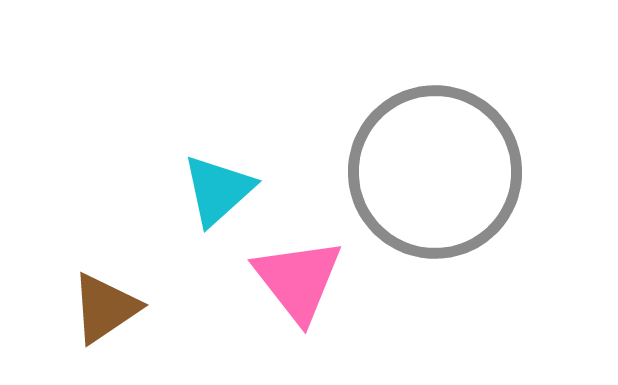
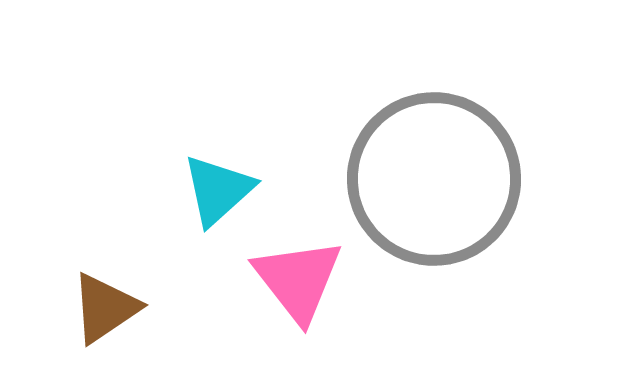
gray circle: moved 1 px left, 7 px down
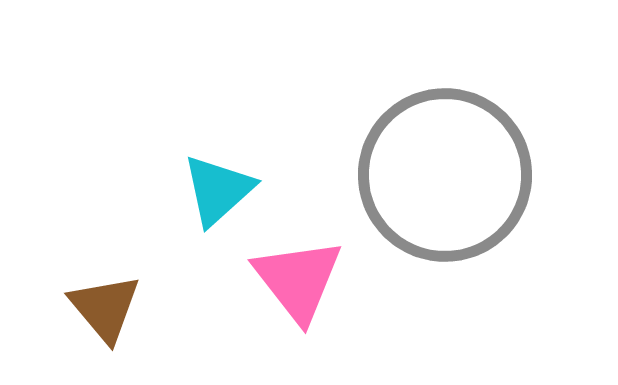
gray circle: moved 11 px right, 4 px up
brown triangle: rotated 36 degrees counterclockwise
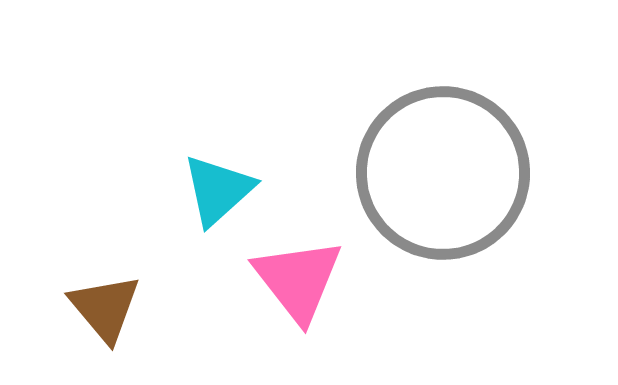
gray circle: moved 2 px left, 2 px up
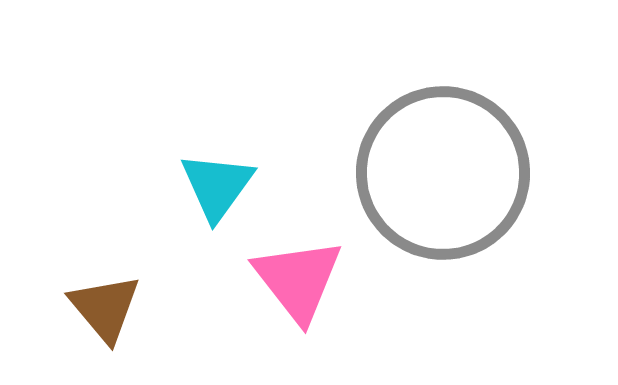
cyan triangle: moved 1 px left, 4 px up; rotated 12 degrees counterclockwise
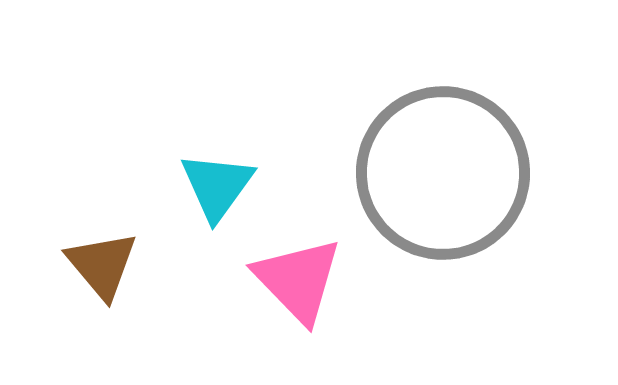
pink triangle: rotated 6 degrees counterclockwise
brown triangle: moved 3 px left, 43 px up
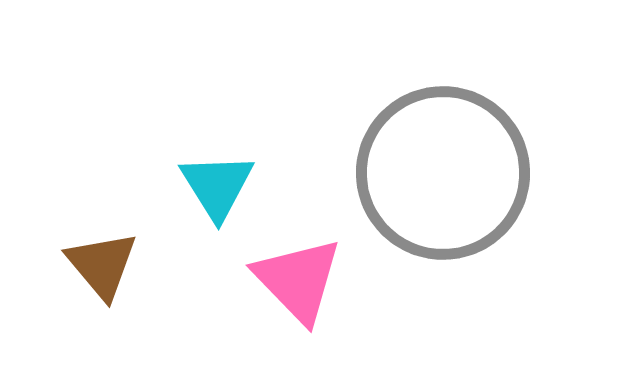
cyan triangle: rotated 8 degrees counterclockwise
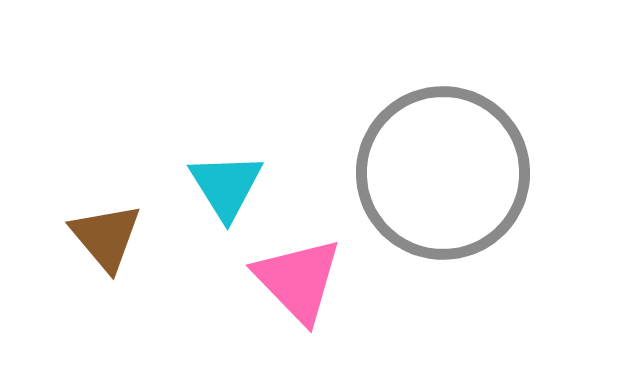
cyan triangle: moved 9 px right
brown triangle: moved 4 px right, 28 px up
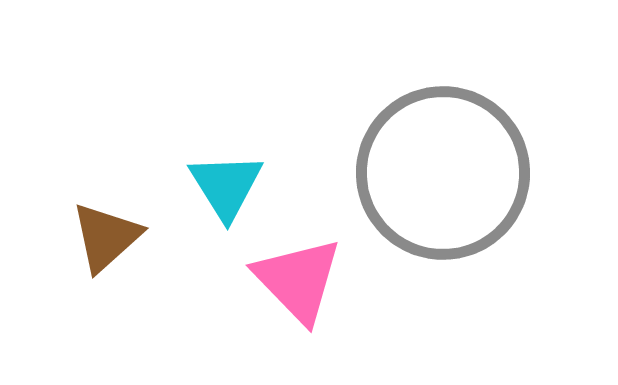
brown triangle: rotated 28 degrees clockwise
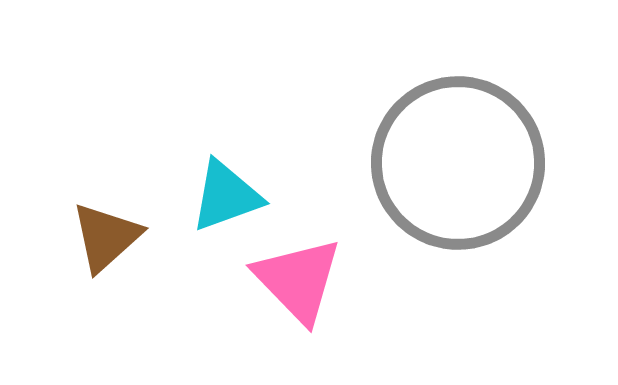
gray circle: moved 15 px right, 10 px up
cyan triangle: moved 10 px down; rotated 42 degrees clockwise
